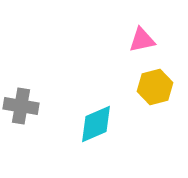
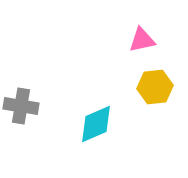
yellow hexagon: rotated 8 degrees clockwise
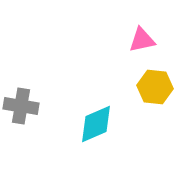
yellow hexagon: rotated 12 degrees clockwise
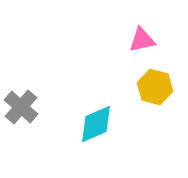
yellow hexagon: rotated 8 degrees clockwise
gray cross: moved 1 px down; rotated 32 degrees clockwise
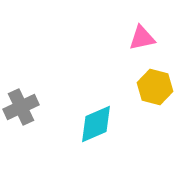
pink triangle: moved 2 px up
gray cross: rotated 24 degrees clockwise
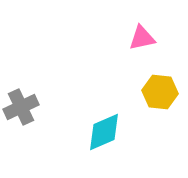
yellow hexagon: moved 5 px right, 5 px down; rotated 8 degrees counterclockwise
cyan diamond: moved 8 px right, 8 px down
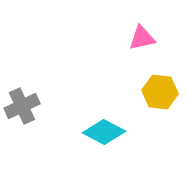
gray cross: moved 1 px right, 1 px up
cyan diamond: rotated 51 degrees clockwise
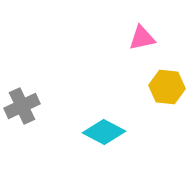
yellow hexagon: moved 7 px right, 5 px up
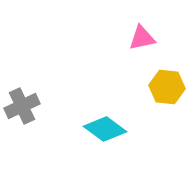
cyan diamond: moved 1 px right, 3 px up; rotated 9 degrees clockwise
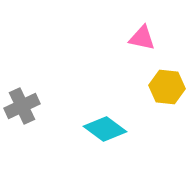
pink triangle: rotated 24 degrees clockwise
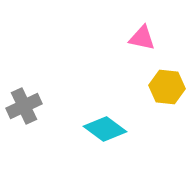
gray cross: moved 2 px right
